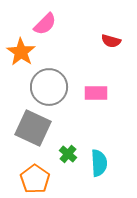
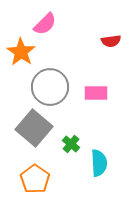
red semicircle: rotated 24 degrees counterclockwise
gray circle: moved 1 px right
gray square: moved 1 px right; rotated 15 degrees clockwise
green cross: moved 3 px right, 10 px up
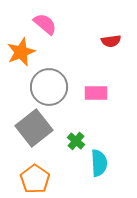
pink semicircle: rotated 95 degrees counterclockwise
orange star: rotated 16 degrees clockwise
gray circle: moved 1 px left
gray square: rotated 12 degrees clockwise
green cross: moved 5 px right, 3 px up
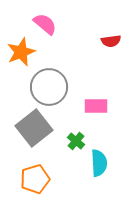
pink rectangle: moved 13 px down
orange pentagon: rotated 20 degrees clockwise
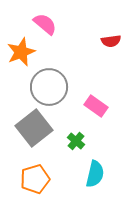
pink rectangle: rotated 35 degrees clockwise
cyan semicircle: moved 4 px left, 11 px down; rotated 16 degrees clockwise
